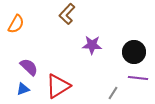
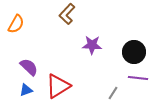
blue triangle: moved 3 px right, 1 px down
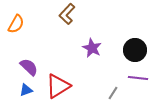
purple star: moved 3 px down; rotated 24 degrees clockwise
black circle: moved 1 px right, 2 px up
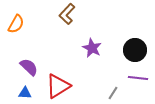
blue triangle: moved 1 px left, 3 px down; rotated 24 degrees clockwise
